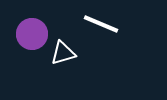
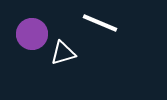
white line: moved 1 px left, 1 px up
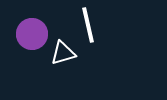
white line: moved 12 px left, 2 px down; rotated 54 degrees clockwise
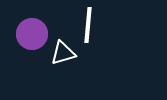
white line: rotated 18 degrees clockwise
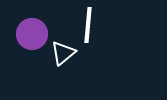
white triangle: rotated 24 degrees counterclockwise
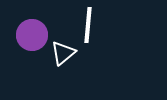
purple circle: moved 1 px down
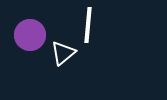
purple circle: moved 2 px left
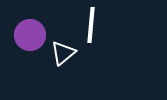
white line: moved 3 px right
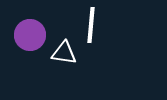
white triangle: moved 1 px right; rotated 48 degrees clockwise
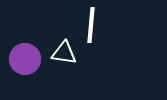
purple circle: moved 5 px left, 24 px down
